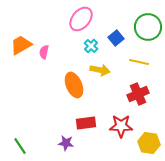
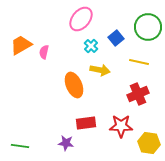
green line: rotated 48 degrees counterclockwise
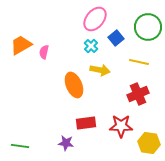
pink ellipse: moved 14 px right
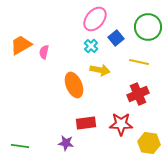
red star: moved 2 px up
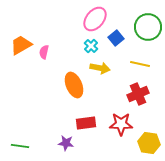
yellow line: moved 1 px right, 2 px down
yellow arrow: moved 2 px up
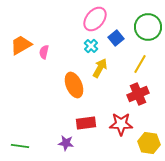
yellow line: rotated 72 degrees counterclockwise
yellow arrow: rotated 72 degrees counterclockwise
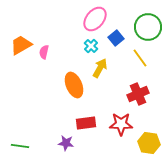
yellow line: moved 6 px up; rotated 66 degrees counterclockwise
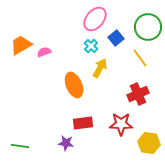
pink semicircle: rotated 56 degrees clockwise
red rectangle: moved 3 px left
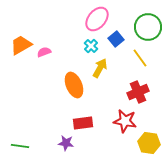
pink ellipse: moved 2 px right
blue square: moved 1 px down
red cross: moved 2 px up
red star: moved 4 px right, 3 px up; rotated 10 degrees clockwise
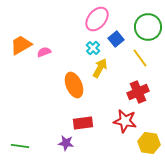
cyan cross: moved 2 px right, 2 px down
